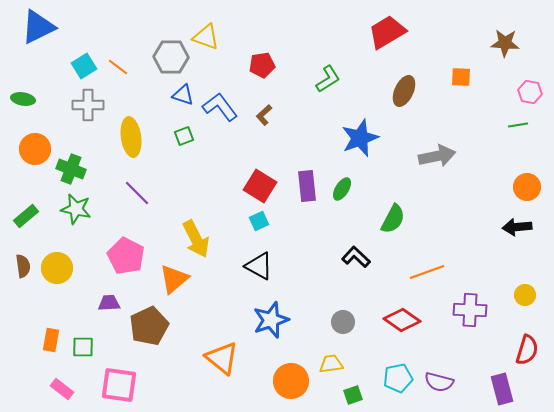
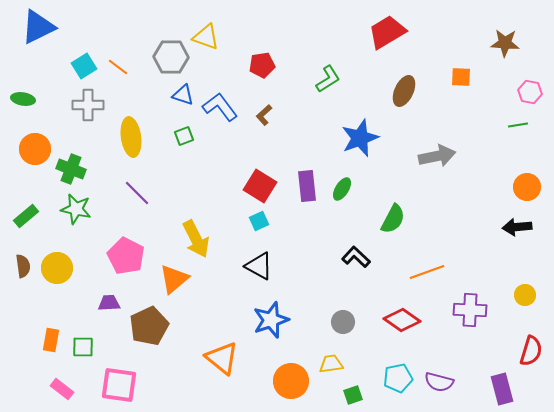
red semicircle at (527, 350): moved 4 px right, 1 px down
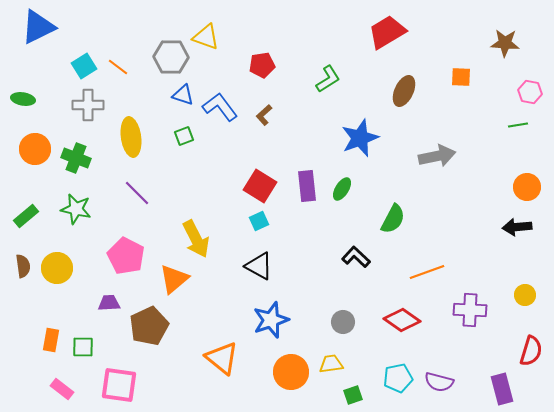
green cross at (71, 169): moved 5 px right, 11 px up
orange circle at (291, 381): moved 9 px up
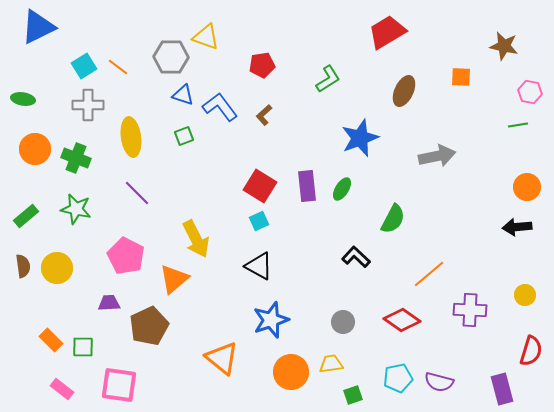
brown star at (505, 43): moved 1 px left, 3 px down; rotated 8 degrees clockwise
orange line at (427, 272): moved 2 px right, 2 px down; rotated 20 degrees counterclockwise
orange rectangle at (51, 340): rotated 55 degrees counterclockwise
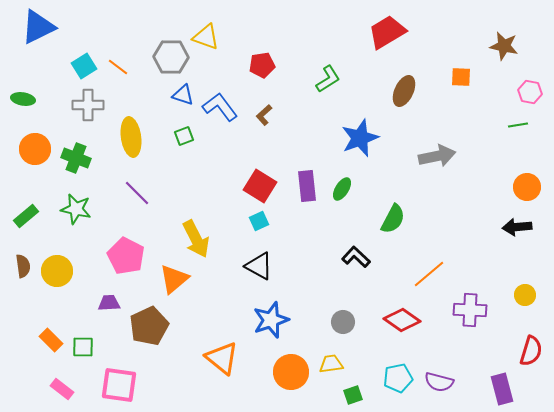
yellow circle at (57, 268): moved 3 px down
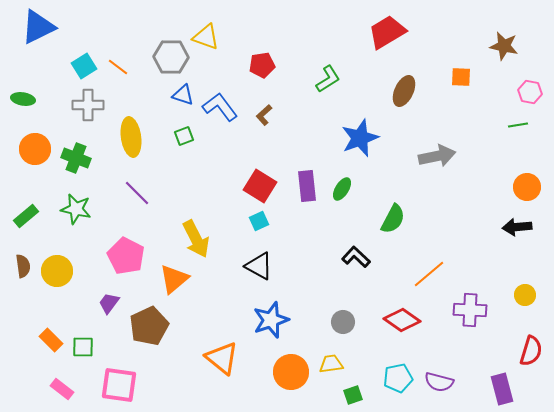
purple trapezoid at (109, 303): rotated 50 degrees counterclockwise
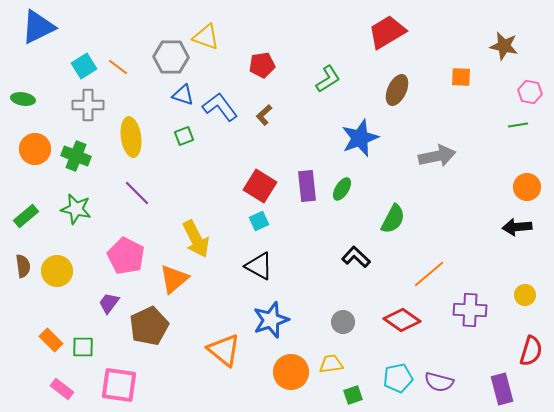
brown ellipse at (404, 91): moved 7 px left, 1 px up
green cross at (76, 158): moved 2 px up
orange triangle at (222, 358): moved 2 px right, 8 px up
